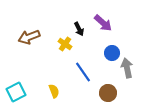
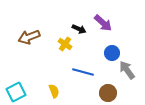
black arrow: rotated 40 degrees counterclockwise
gray arrow: moved 2 px down; rotated 24 degrees counterclockwise
blue line: rotated 40 degrees counterclockwise
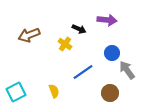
purple arrow: moved 4 px right, 3 px up; rotated 36 degrees counterclockwise
brown arrow: moved 2 px up
blue line: rotated 50 degrees counterclockwise
brown circle: moved 2 px right
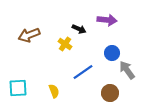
cyan square: moved 2 px right, 4 px up; rotated 24 degrees clockwise
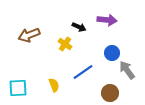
black arrow: moved 2 px up
yellow semicircle: moved 6 px up
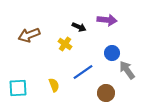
brown circle: moved 4 px left
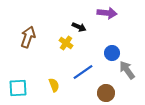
purple arrow: moved 7 px up
brown arrow: moved 1 px left, 2 px down; rotated 130 degrees clockwise
yellow cross: moved 1 px right, 1 px up
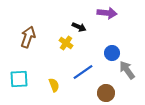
cyan square: moved 1 px right, 9 px up
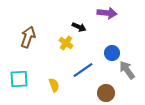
blue line: moved 2 px up
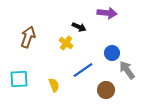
brown circle: moved 3 px up
